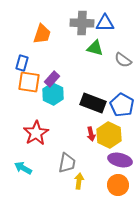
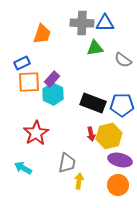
green triangle: rotated 24 degrees counterclockwise
blue rectangle: rotated 49 degrees clockwise
orange square: rotated 10 degrees counterclockwise
blue pentagon: rotated 30 degrees counterclockwise
yellow hexagon: moved 1 px down; rotated 20 degrees clockwise
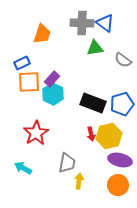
blue triangle: rotated 36 degrees clockwise
blue pentagon: moved 1 px up; rotated 15 degrees counterclockwise
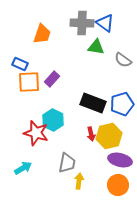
green triangle: moved 1 px right, 1 px up; rotated 18 degrees clockwise
blue rectangle: moved 2 px left, 1 px down; rotated 49 degrees clockwise
cyan hexagon: moved 26 px down
red star: rotated 25 degrees counterclockwise
cyan arrow: rotated 120 degrees clockwise
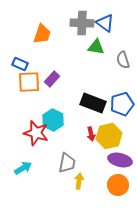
gray semicircle: rotated 36 degrees clockwise
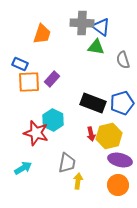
blue triangle: moved 4 px left, 4 px down
blue pentagon: moved 1 px up
yellow arrow: moved 1 px left
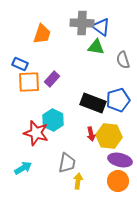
blue pentagon: moved 4 px left, 3 px up
yellow hexagon: rotated 20 degrees clockwise
orange circle: moved 4 px up
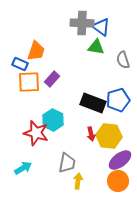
orange trapezoid: moved 6 px left, 17 px down
purple ellipse: rotated 50 degrees counterclockwise
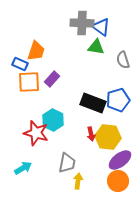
yellow hexagon: moved 1 px left, 1 px down
